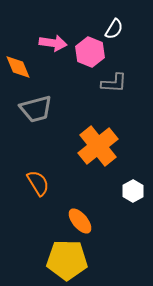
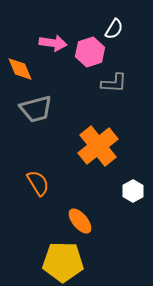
pink hexagon: rotated 20 degrees clockwise
orange diamond: moved 2 px right, 2 px down
yellow pentagon: moved 4 px left, 2 px down
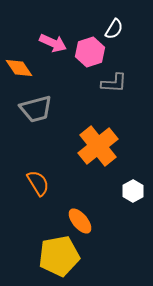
pink arrow: rotated 16 degrees clockwise
orange diamond: moved 1 px left, 1 px up; rotated 12 degrees counterclockwise
yellow pentagon: moved 4 px left, 6 px up; rotated 12 degrees counterclockwise
